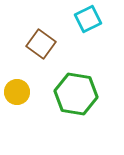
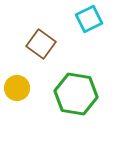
cyan square: moved 1 px right
yellow circle: moved 4 px up
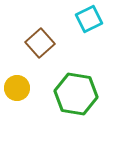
brown square: moved 1 px left, 1 px up; rotated 12 degrees clockwise
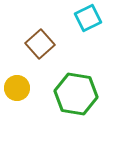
cyan square: moved 1 px left, 1 px up
brown square: moved 1 px down
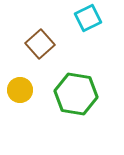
yellow circle: moved 3 px right, 2 px down
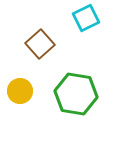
cyan square: moved 2 px left
yellow circle: moved 1 px down
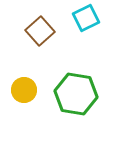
brown square: moved 13 px up
yellow circle: moved 4 px right, 1 px up
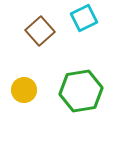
cyan square: moved 2 px left
green hexagon: moved 5 px right, 3 px up; rotated 18 degrees counterclockwise
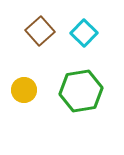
cyan square: moved 15 px down; rotated 20 degrees counterclockwise
